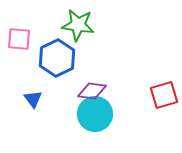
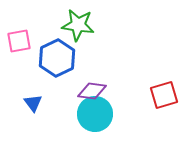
pink square: moved 2 px down; rotated 15 degrees counterclockwise
blue triangle: moved 4 px down
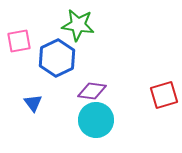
cyan circle: moved 1 px right, 6 px down
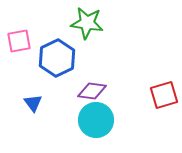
green star: moved 9 px right, 2 px up
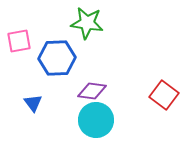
blue hexagon: rotated 24 degrees clockwise
red square: rotated 36 degrees counterclockwise
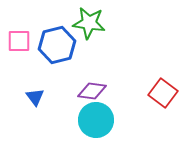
green star: moved 2 px right
pink square: rotated 10 degrees clockwise
blue hexagon: moved 13 px up; rotated 12 degrees counterclockwise
red square: moved 1 px left, 2 px up
blue triangle: moved 2 px right, 6 px up
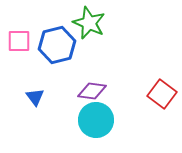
green star: rotated 16 degrees clockwise
red square: moved 1 px left, 1 px down
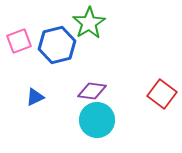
green star: rotated 16 degrees clockwise
pink square: rotated 20 degrees counterclockwise
blue triangle: rotated 42 degrees clockwise
cyan circle: moved 1 px right
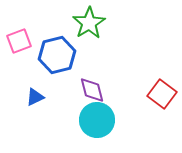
blue hexagon: moved 10 px down
purple diamond: moved 1 px up; rotated 68 degrees clockwise
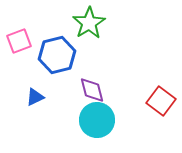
red square: moved 1 px left, 7 px down
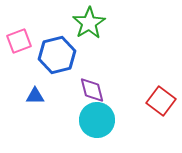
blue triangle: moved 1 px up; rotated 24 degrees clockwise
